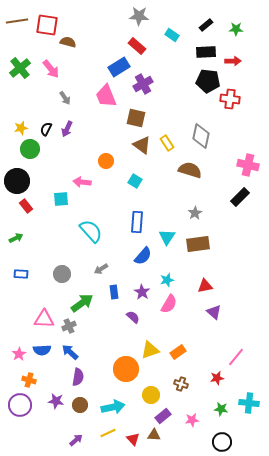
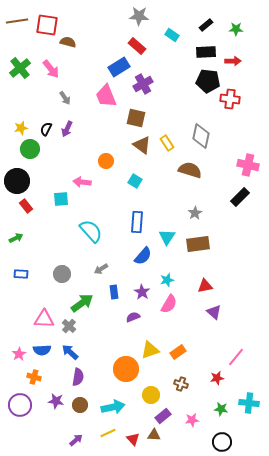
purple semicircle at (133, 317): rotated 64 degrees counterclockwise
gray cross at (69, 326): rotated 24 degrees counterclockwise
orange cross at (29, 380): moved 5 px right, 3 px up
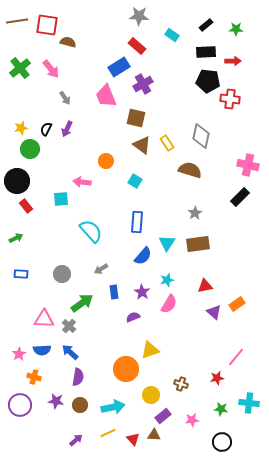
cyan triangle at (167, 237): moved 6 px down
orange rectangle at (178, 352): moved 59 px right, 48 px up
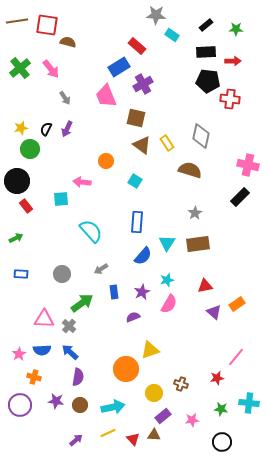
gray star at (139, 16): moved 17 px right, 1 px up
purple star at (142, 292): rotated 14 degrees clockwise
yellow circle at (151, 395): moved 3 px right, 2 px up
